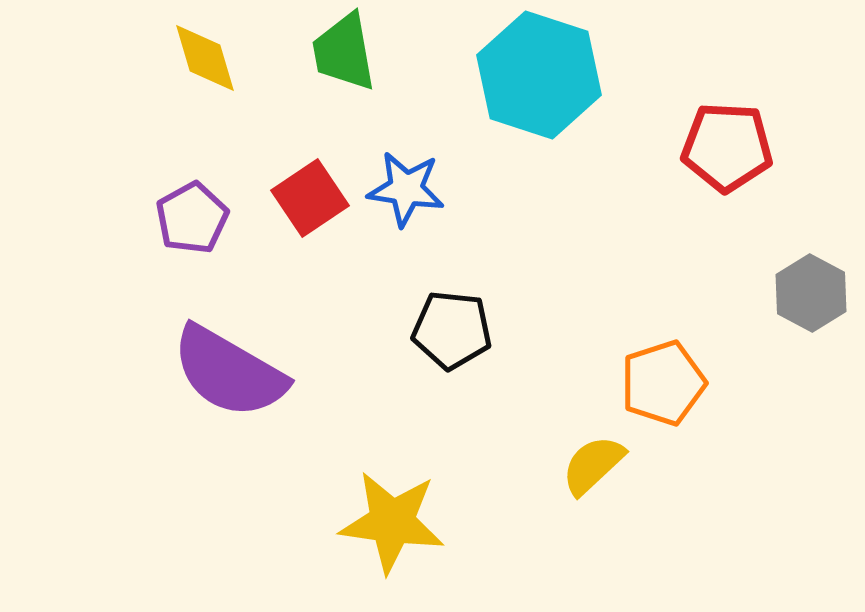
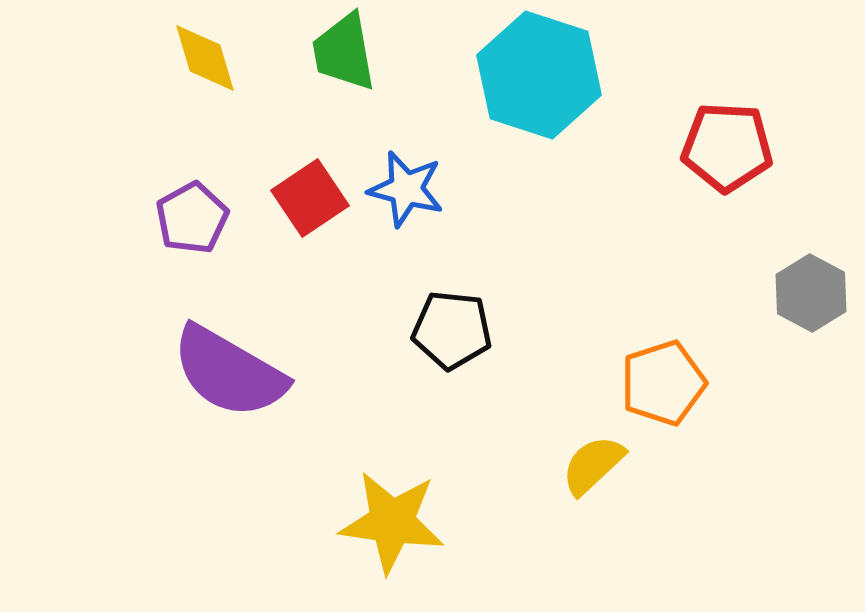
blue star: rotated 6 degrees clockwise
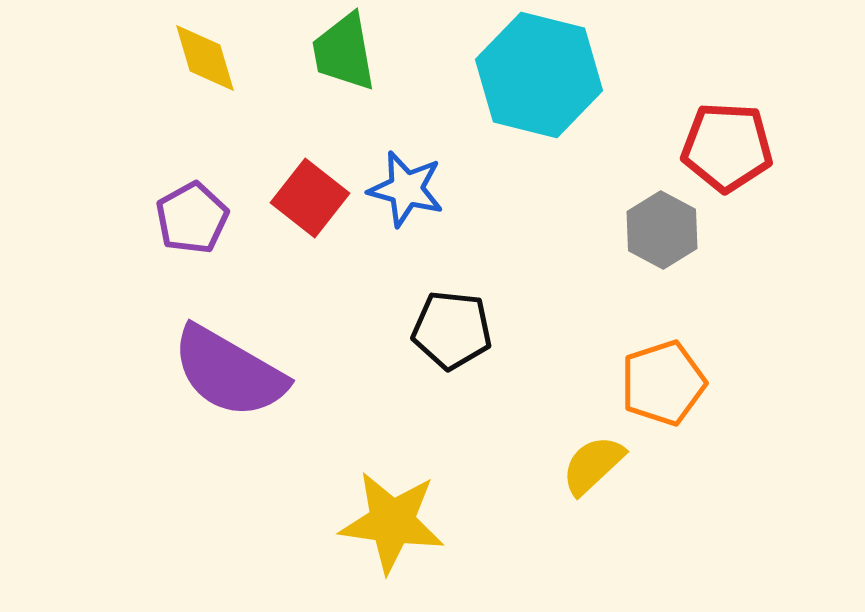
cyan hexagon: rotated 4 degrees counterclockwise
red square: rotated 18 degrees counterclockwise
gray hexagon: moved 149 px left, 63 px up
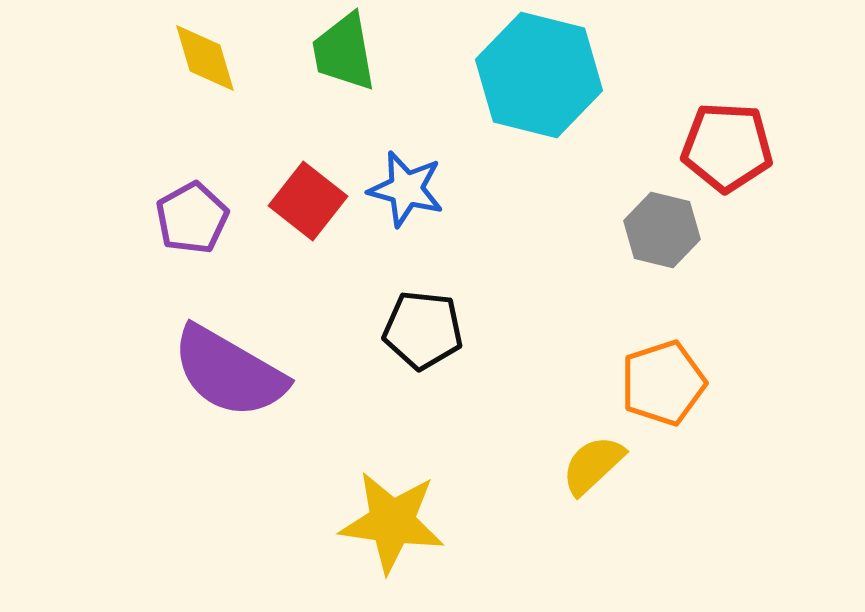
red square: moved 2 px left, 3 px down
gray hexagon: rotated 14 degrees counterclockwise
black pentagon: moved 29 px left
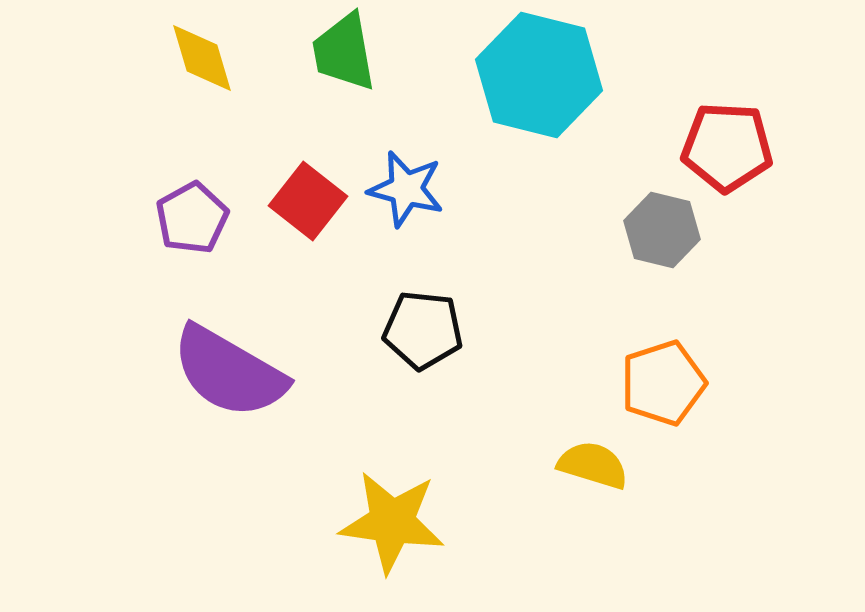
yellow diamond: moved 3 px left
yellow semicircle: rotated 60 degrees clockwise
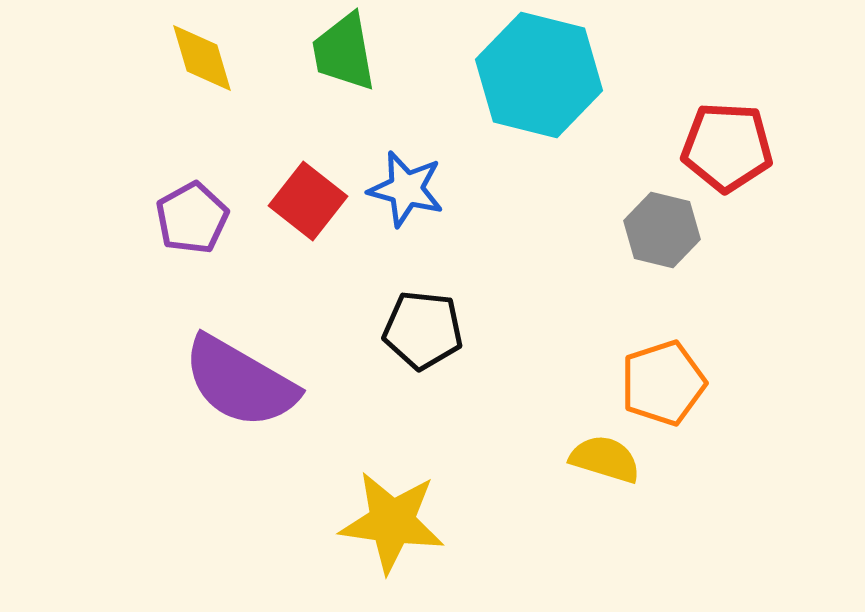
purple semicircle: moved 11 px right, 10 px down
yellow semicircle: moved 12 px right, 6 px up
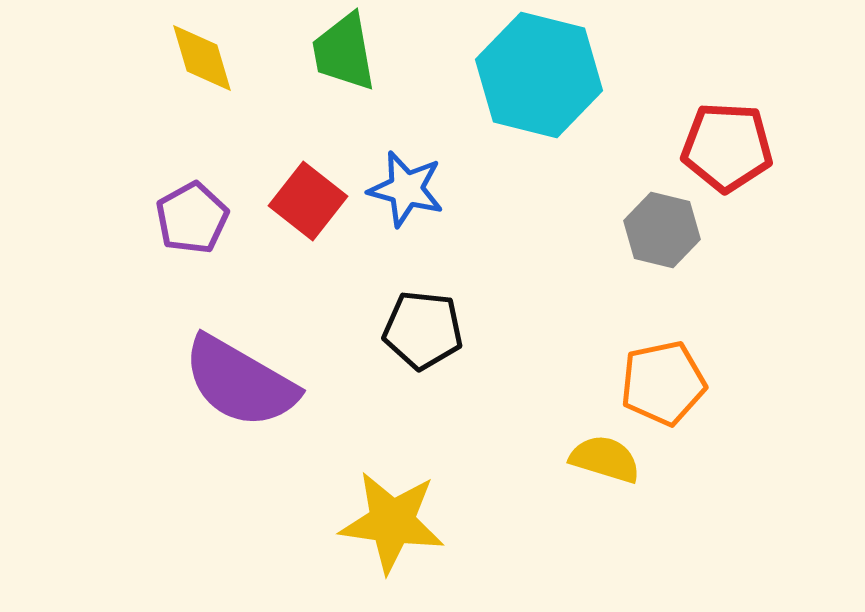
orange pentagon: rotated 6 degrees clockwise
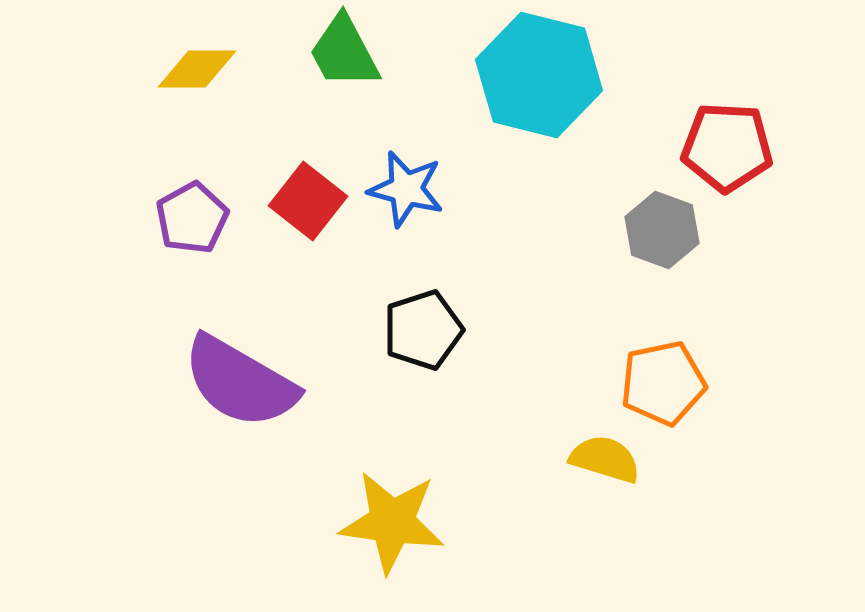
green trapezoid: rotated 18 degrees counterclockwise
yellow diamond: moved 5 px left, 11 px down; rotated 74 degrees counterclockwise
gray hexagon: rotated 6 degrees clockwise
black pentagon: rotated 24 degrees counterclockwise
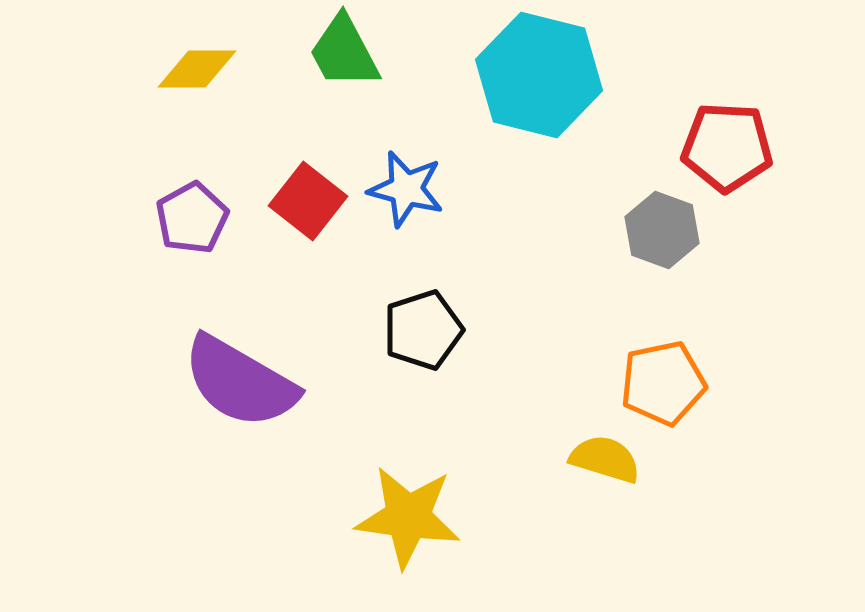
yellow star: moved 16 px right, 5 px up
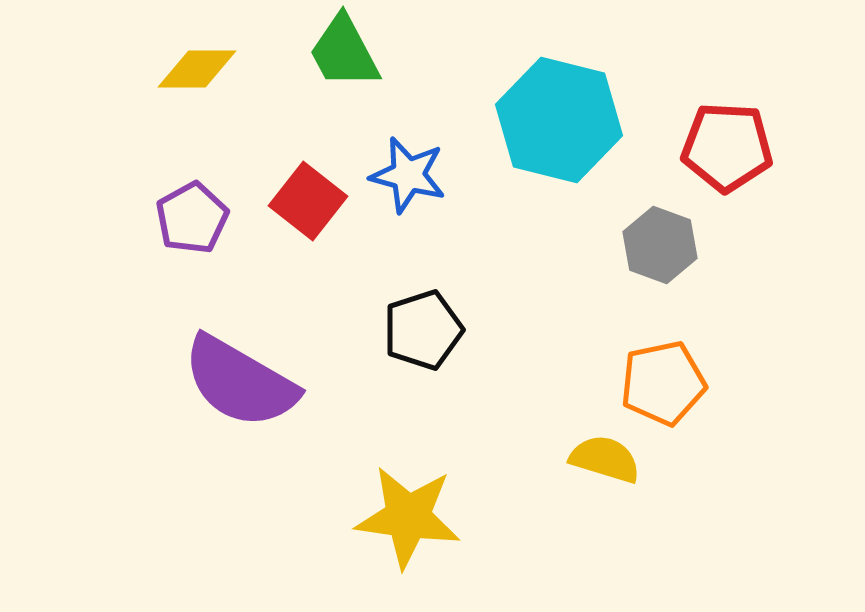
cyan hexagon: moved 20 px right, 45 px down
blue star: moved 2 px right, 14 px up
gray hexagon: moved 2 px left, 15 px down
